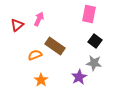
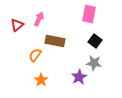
brown rectangle: moved 5 px up; rotated 24 degrees counterclockwise
orange semicircle: rotated 32 degrees counterclockwise
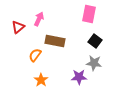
red triangle: moved 1 px right, 2 px down
purple star: rotated 28 degrees clockwise
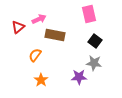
pink rectangle: rotated 24 degrees counterclockwise
pink arrow: rotated 40 degrees clockwise
brown rectangle: moved 6 px up
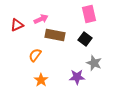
pink arrow: moved 2 px right
red triangle: moved 1 px left, 2 px up; rotated 16 degrees clockwise
black square: moved 10 px left, 2 px up
gray star: rotated 14 degrees clockwise
purple star: moved 2 px left
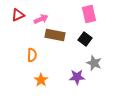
red triangle: moved 1 px right, 10 px up
orange semicircle: moved 3 px left; rotated 144 degrees clockwise
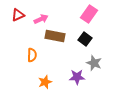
pink rectangle: rotated 48 degrees clockwise
brown rectangle: moved 1 px down
orange star: moved 4 px right, 2 px down; rotated 16 degrees clockwise
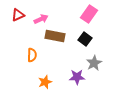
gray star: rotated 21 degrees clockwise
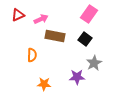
orange star: moved 1 px left, 2 px down; rotated 24 degrees clockwise
